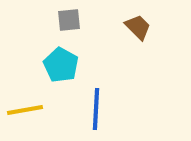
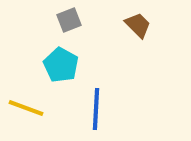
gray square: rotated 15 degrees counterclockwise
brown trapezoid: moved 2 px up
yellow line: moved 1 px right, 2 px up; rotated 30 degrees clockwise
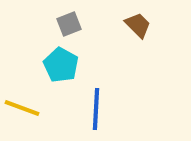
gray square: moved 4 px down
yellow line: moved 4 px left
